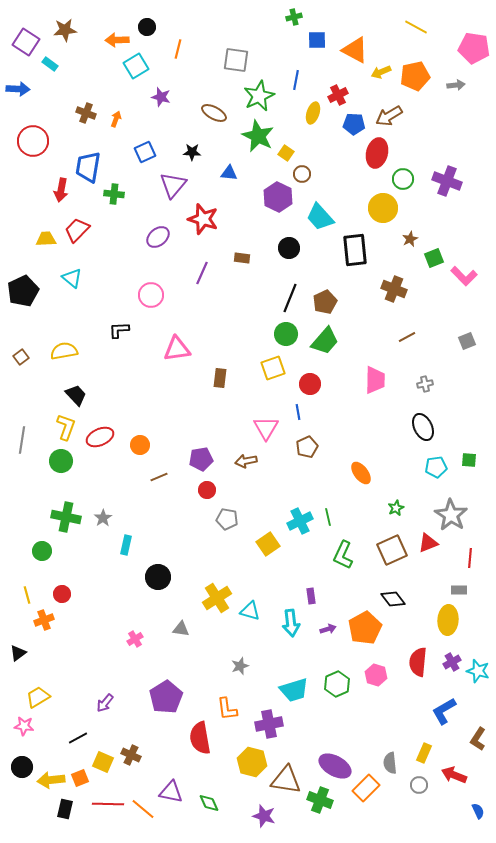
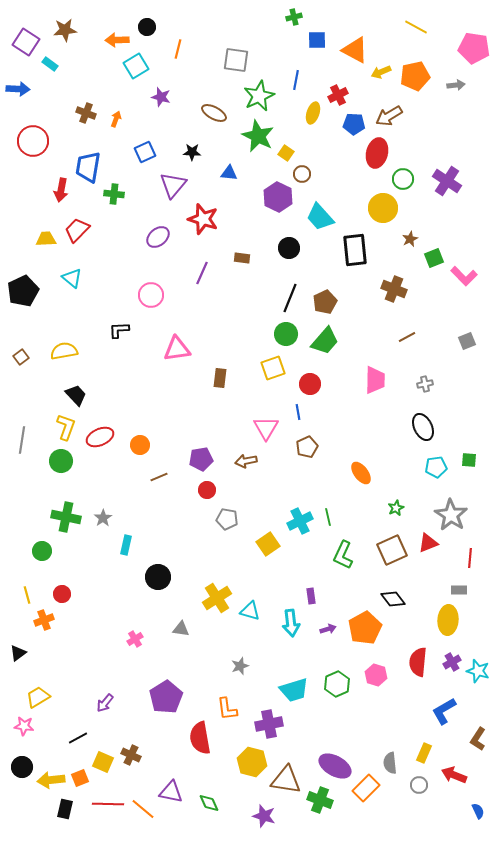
purple cross at (447, 181): rotated 12 degrees clockwise
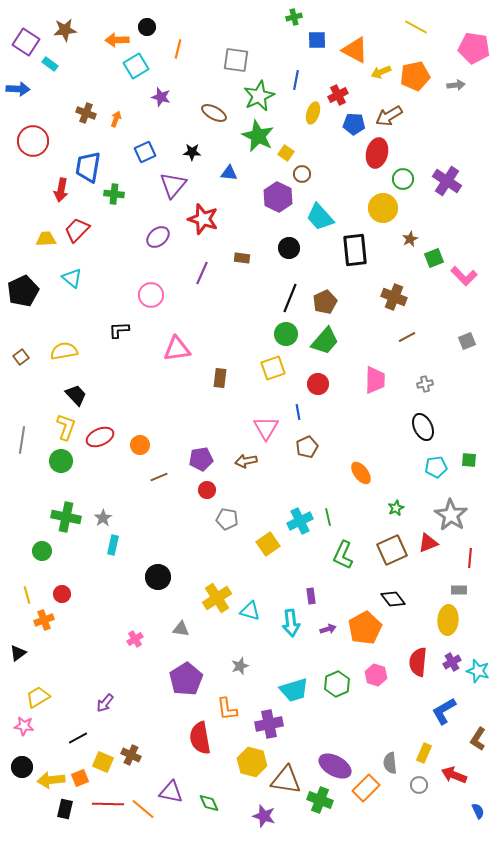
brown cross at (394, 289): moved 8 px down
red circle at (310, 384): moved 8 px right
cyan rectangle at (126, 545): moved 13 px left
purple pentagon at (166, 697): moved 20 px right, 18 px up
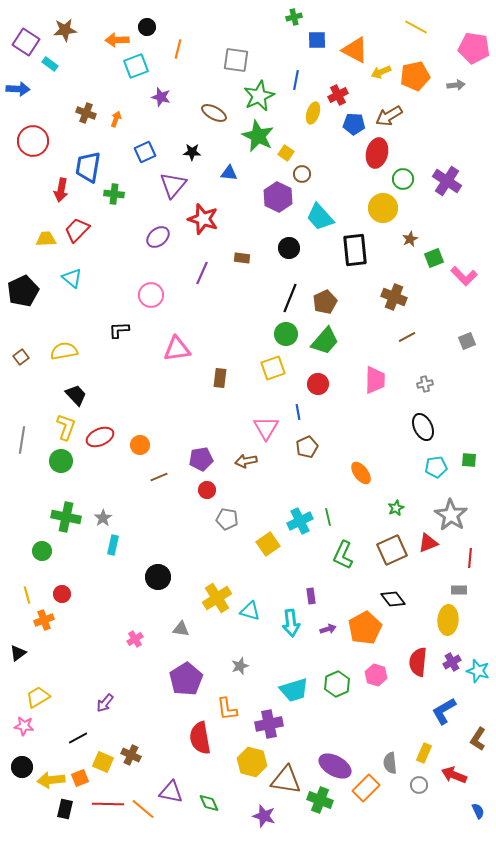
cyan square at (136, 66): rotated 10 degrees clockwise
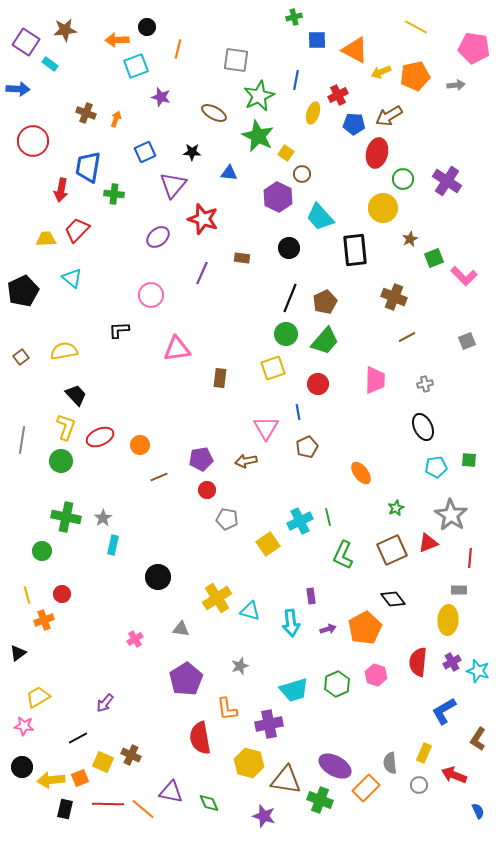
yellow hexagon at (252, 762): moved 3 px left, 1 px down
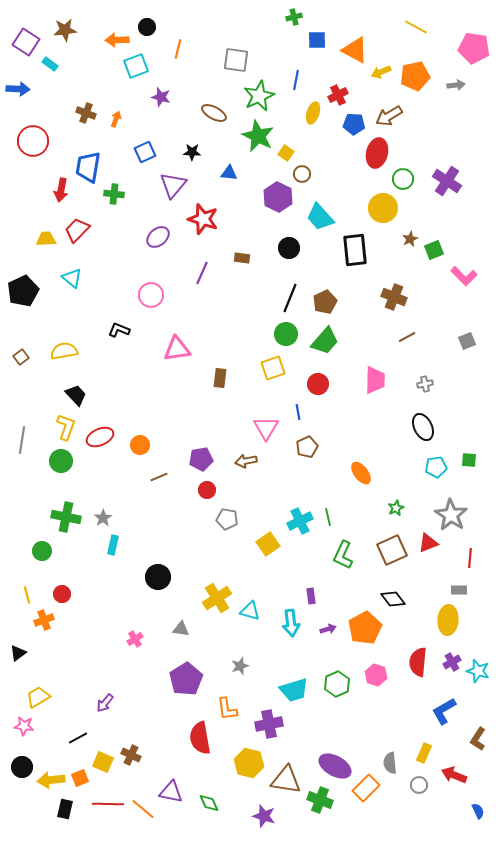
green square at (434, 258): moved 8 px up
black L-shape at (119, 330): rotated 25 degrees clockwise
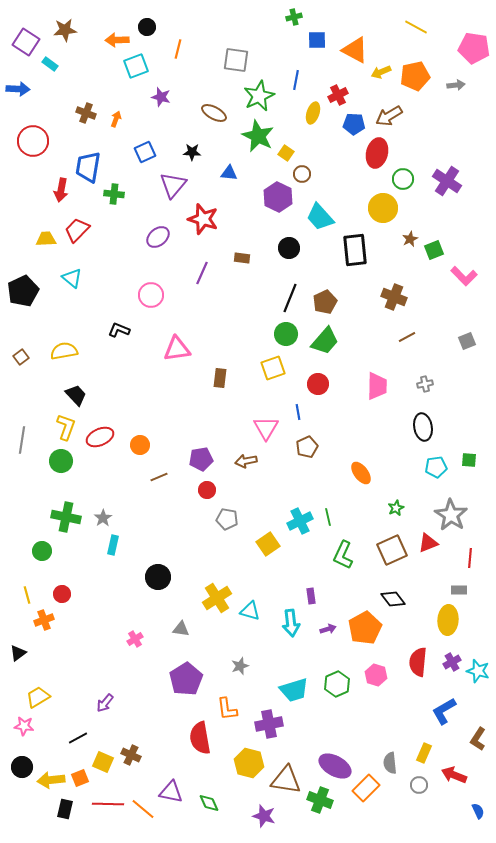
pink trapezoid at (375, 380): moved 2 px right, 6 px down
black ellipse at (423, 427): rotated 16 degrees clockwise
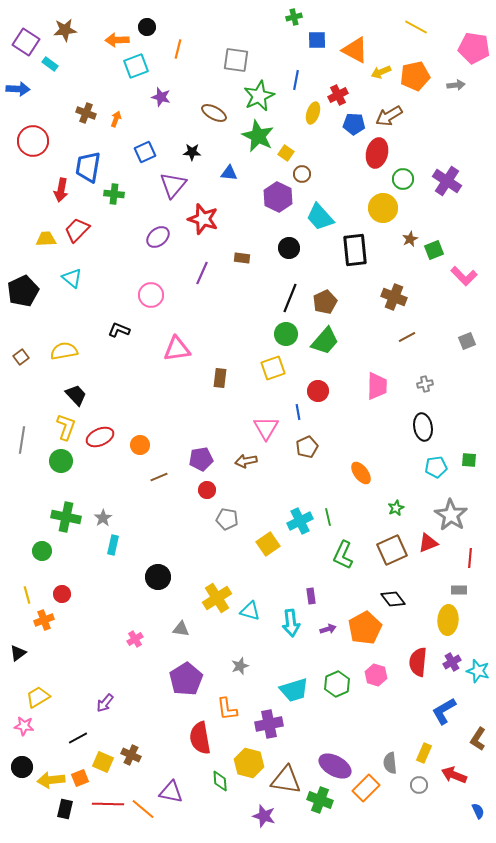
red circle at (318, 384): moved 7 px down
green diamond at (209, 803): moved 11 px right, 22 px up; rotated 20 degrees clockwise
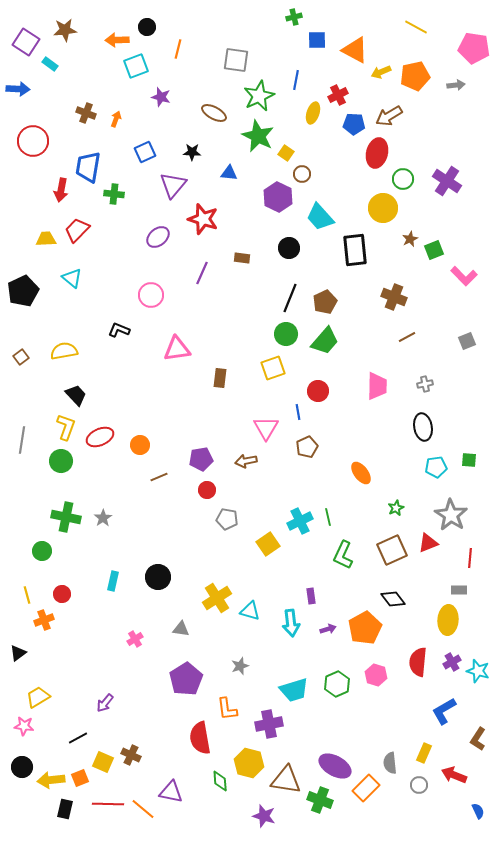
cyan rectangle at (113, 545): moved 36 px down
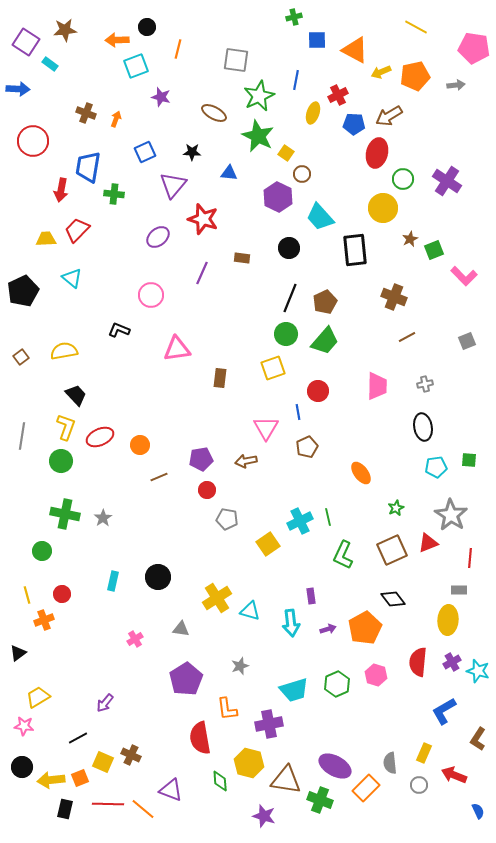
gray line at (22, 440): moved 4 px up
green cross at (66, 517): moved 1 px left, 3 px up
purple triangle at (171, 792): moved 2 px up; rotated 10 degrees clockwise
